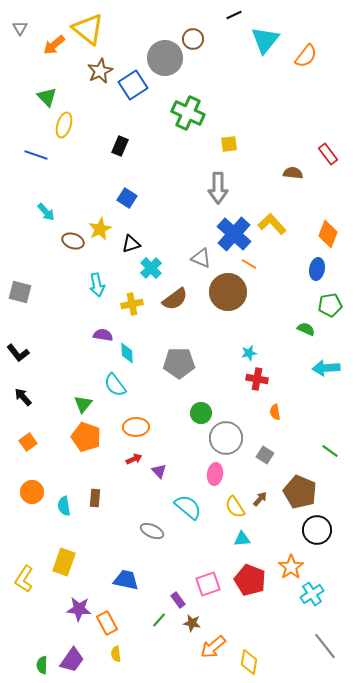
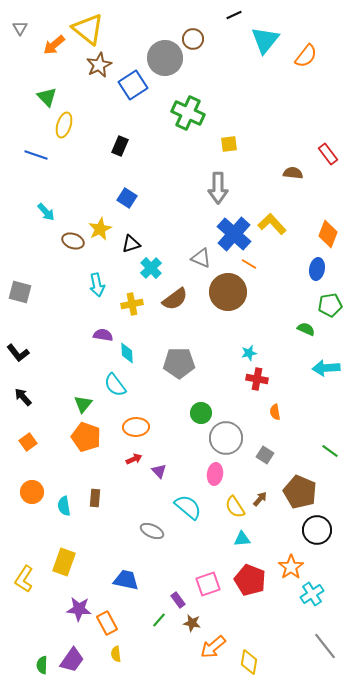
brown star at (100, 71): moved 1 px left, 6 px up
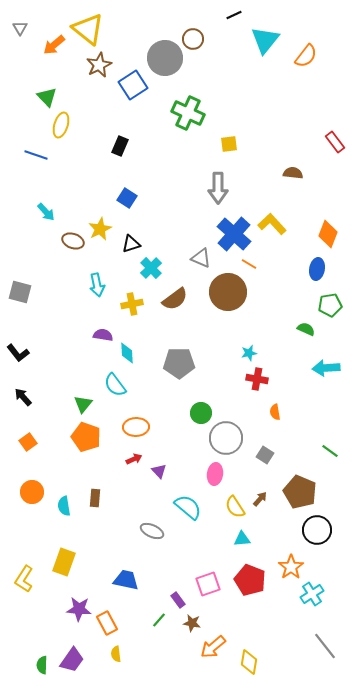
yellow ellipse at (64, 125): moved 3 px left
red rectangle at (328, 154): moved 7 px right, 12 px up
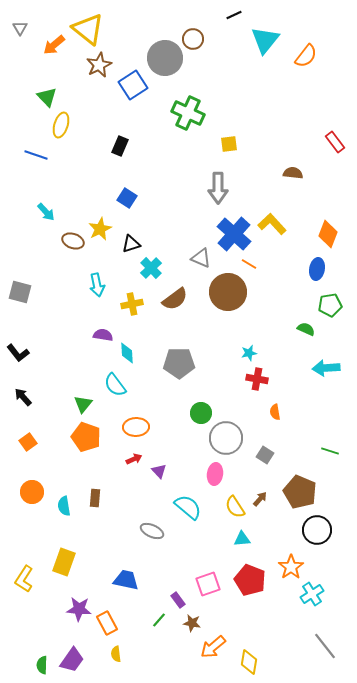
green line at (330, 451): rotated 18 degrees counterclockwise
